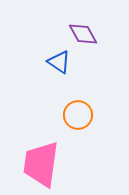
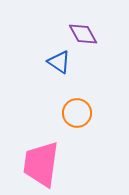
orange circle: moved 1 px left, 2 px up
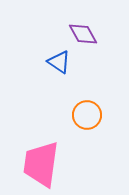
orange circle: moved 10 px right, 2 px down
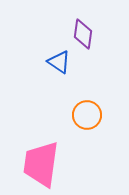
purple diamond: rotated 36 degrees clockwise
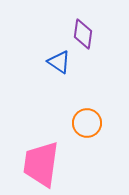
orange circle: moved 8 px down
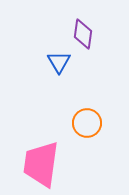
blue triangle: rotated 25 degrees clockwise
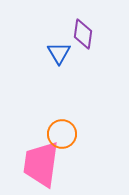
blue triangle: moved 9 px up
orange circle: moved 25 px left, 11 px down
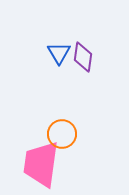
purple diamond: moved 23 px down
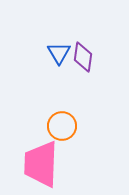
orange circle: moved 8 px up
pink trapezoid: rotated 6 degrees counterclockwise
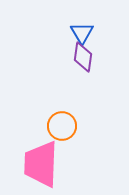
blue triangle: moved 23 px right, 20 px up
